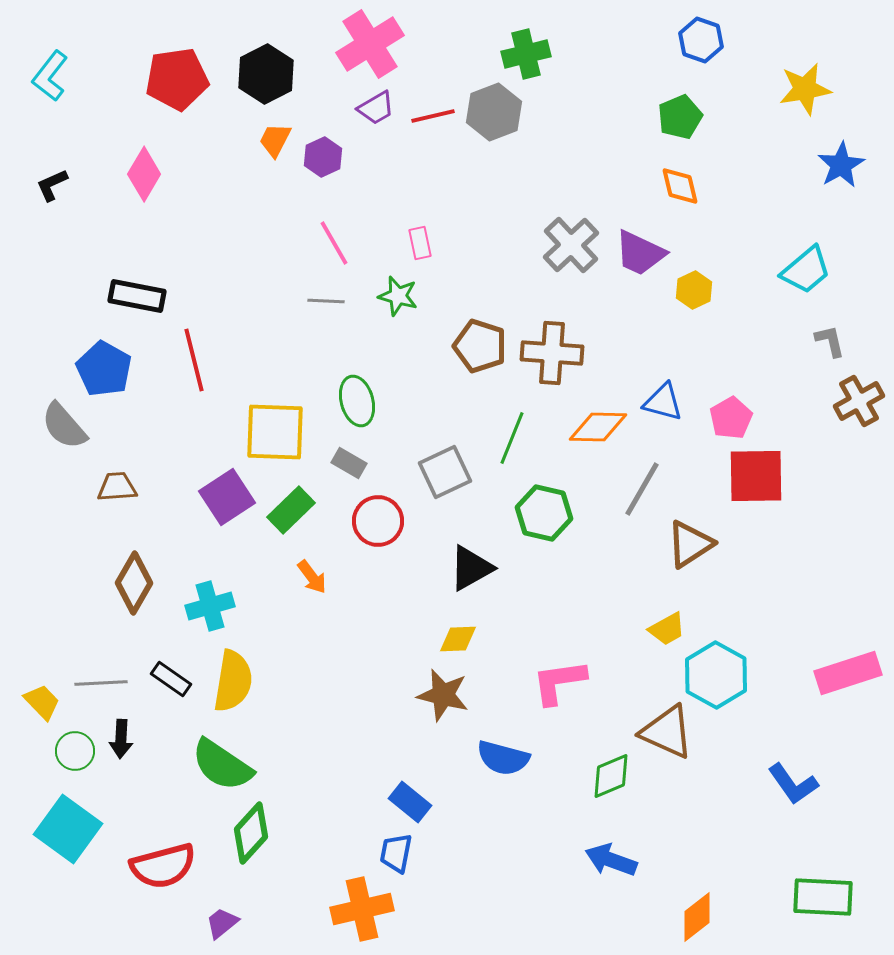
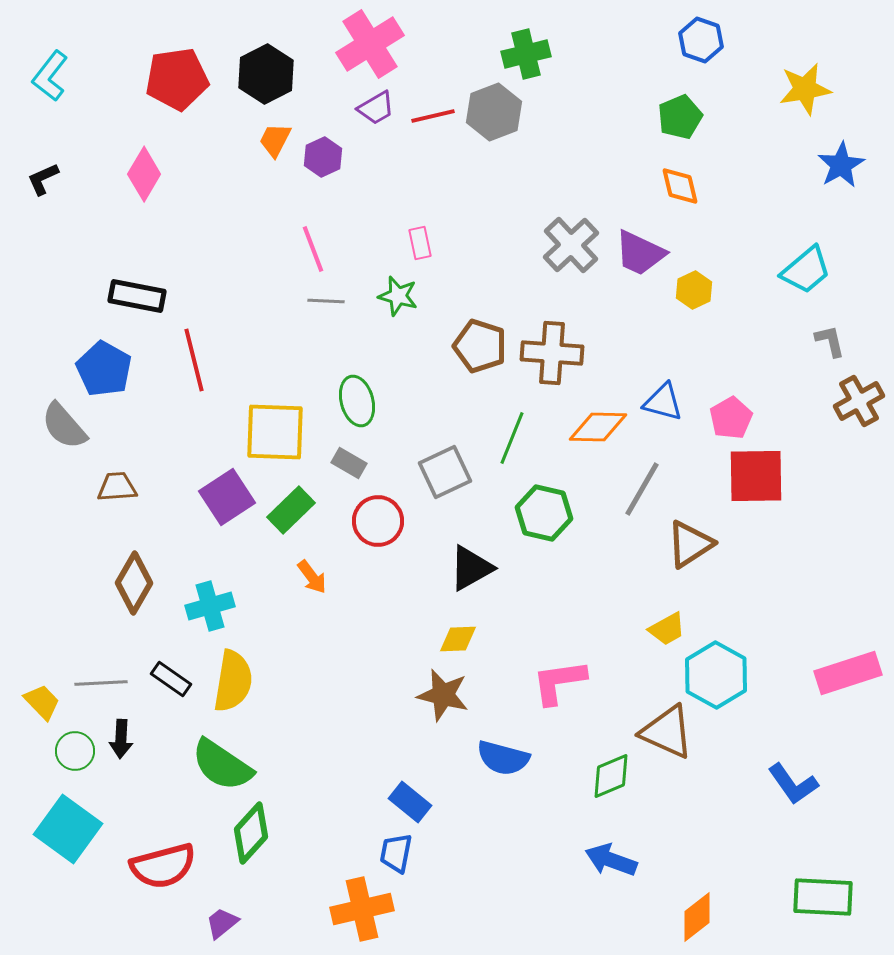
black L-shape at (52, 185): moved 9 px left, 6 px up
pink line at (334, 243): moved 21 px left, 6 px down; rotated 9 degrees clockwise
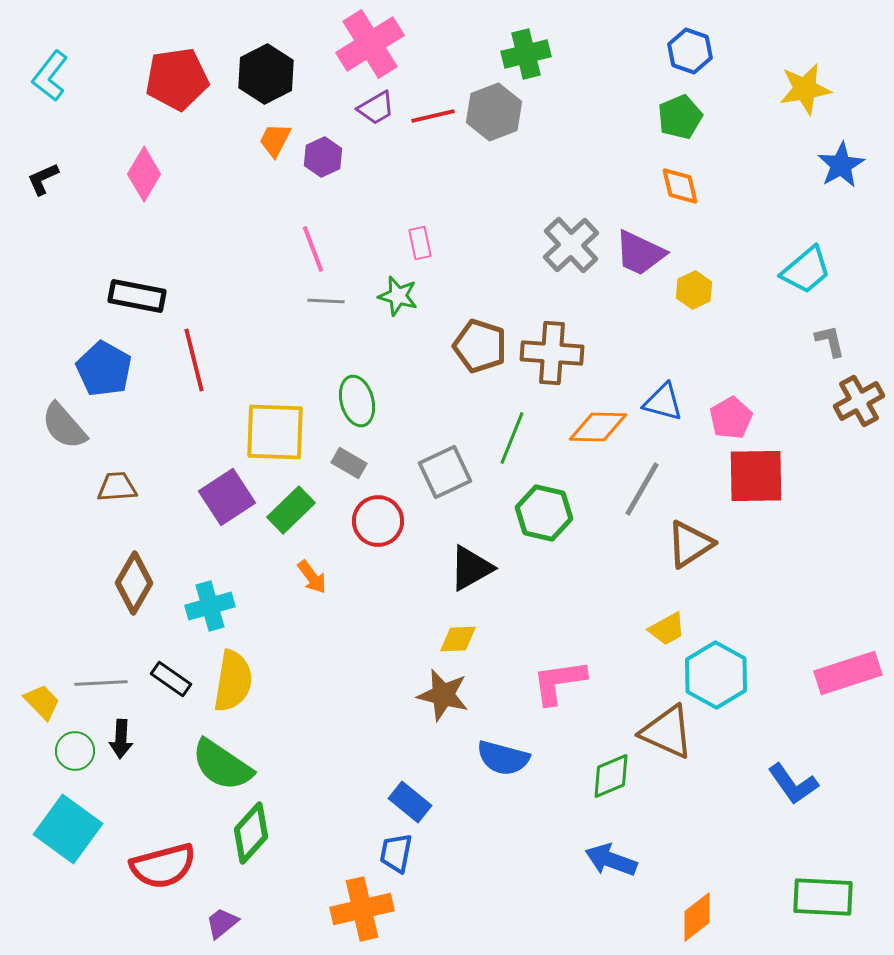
blue hexagon at (701, 40): moved 11 px left, 11 px down
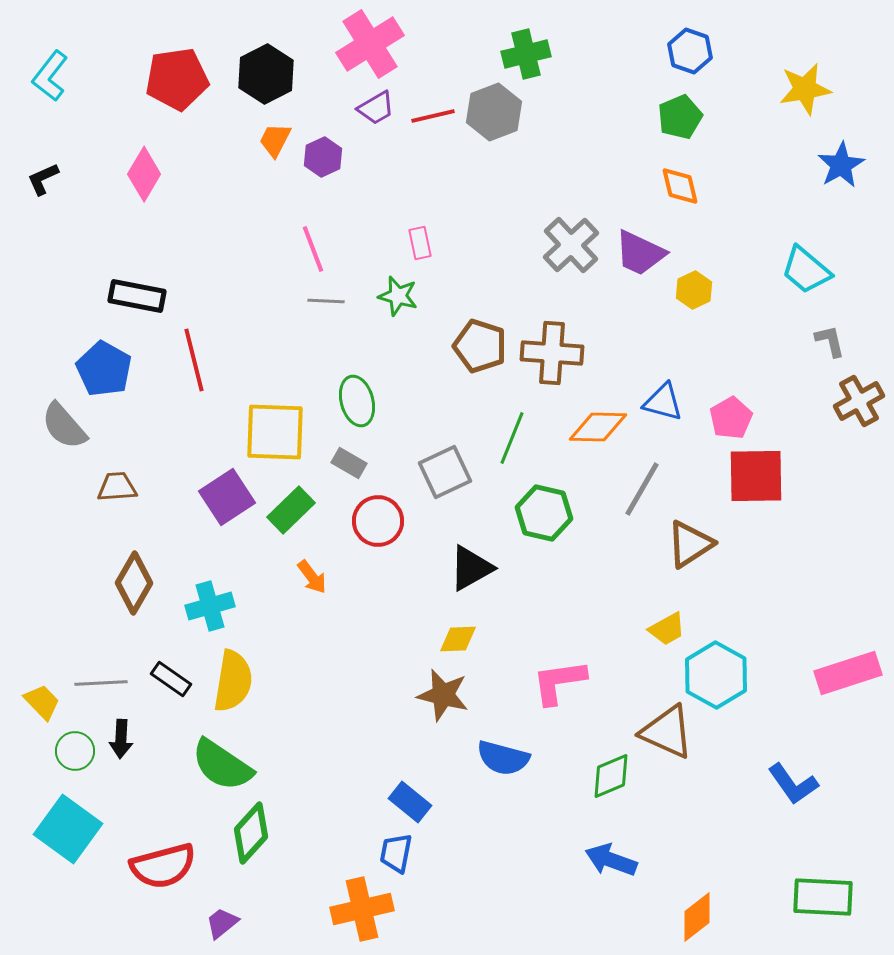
cyan trapezoid at (806, 270): rotated 80 degrees clockwise
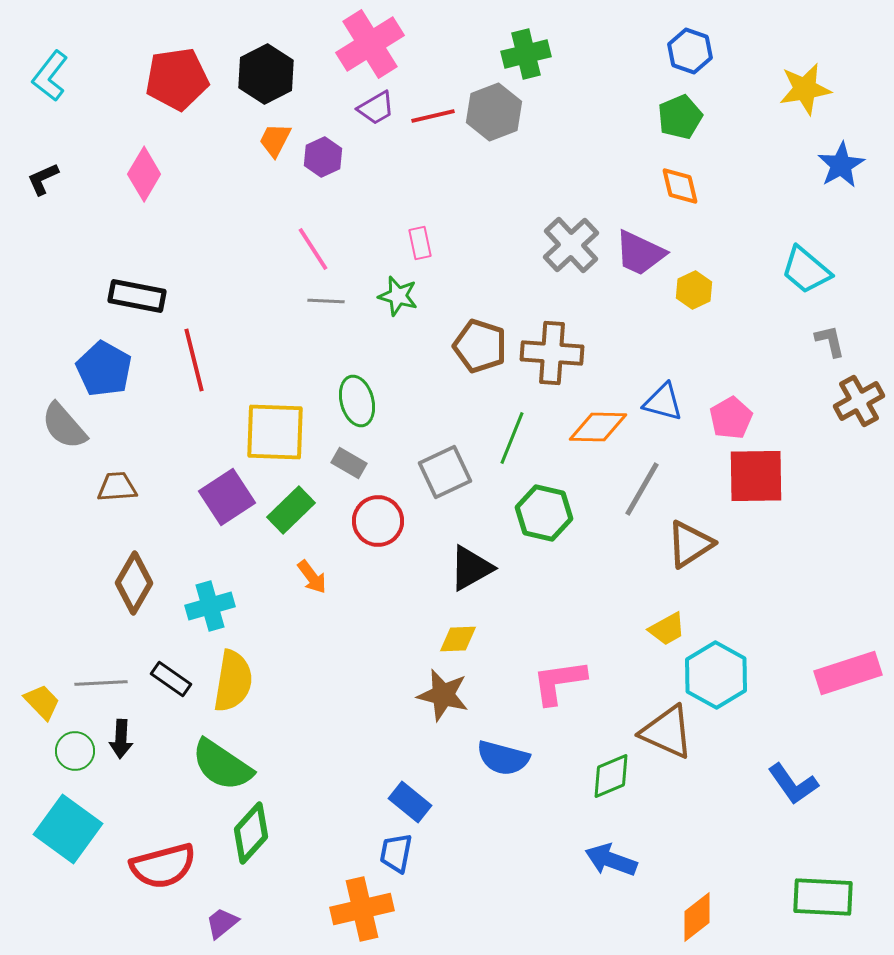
pink line at (313, 249): rotated 12 degrees counterclockwise
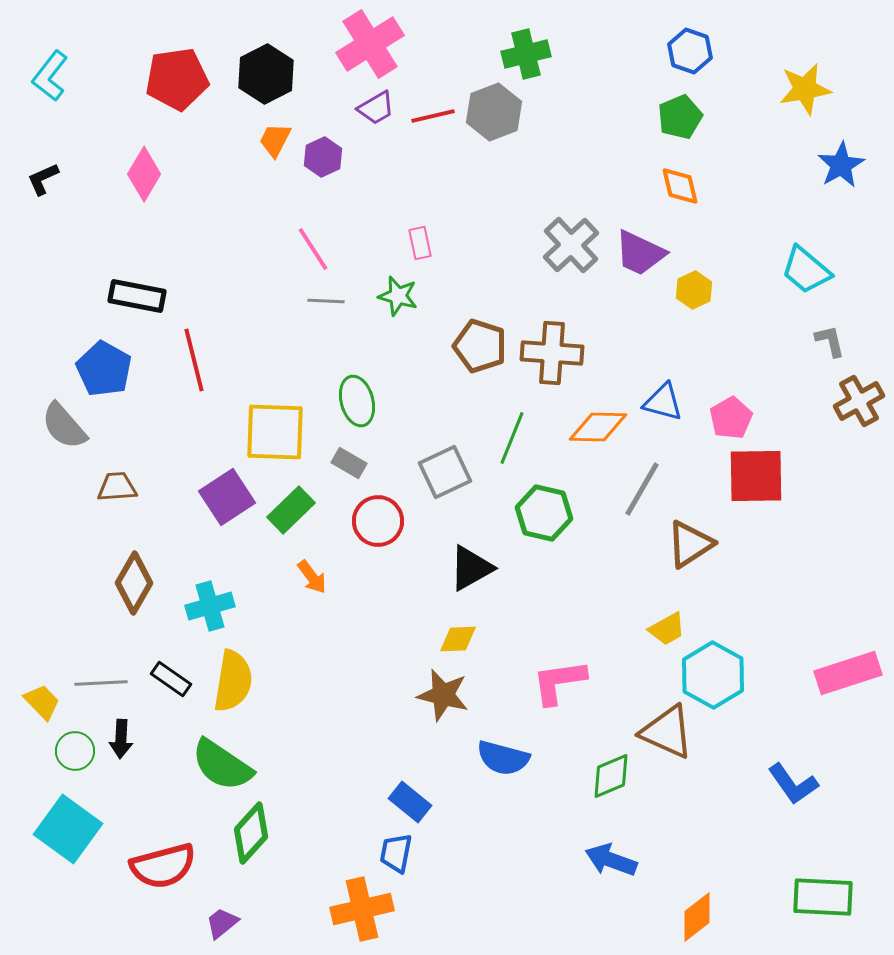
cyan hexagon at (716, 675): moved 3 px left
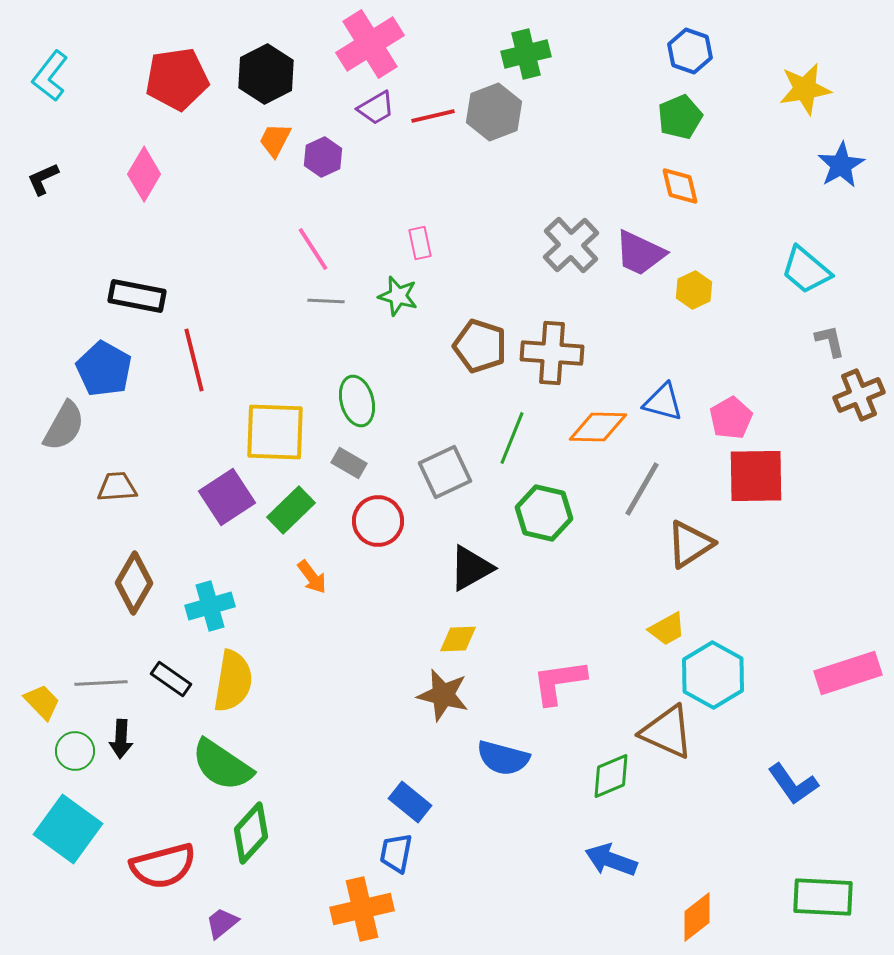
brown cross at (859, 401): moved 6 px up; rotated 6 degrees clockwise
gray semicircle at (64, 426): rotated 110 degrees counterclockwise
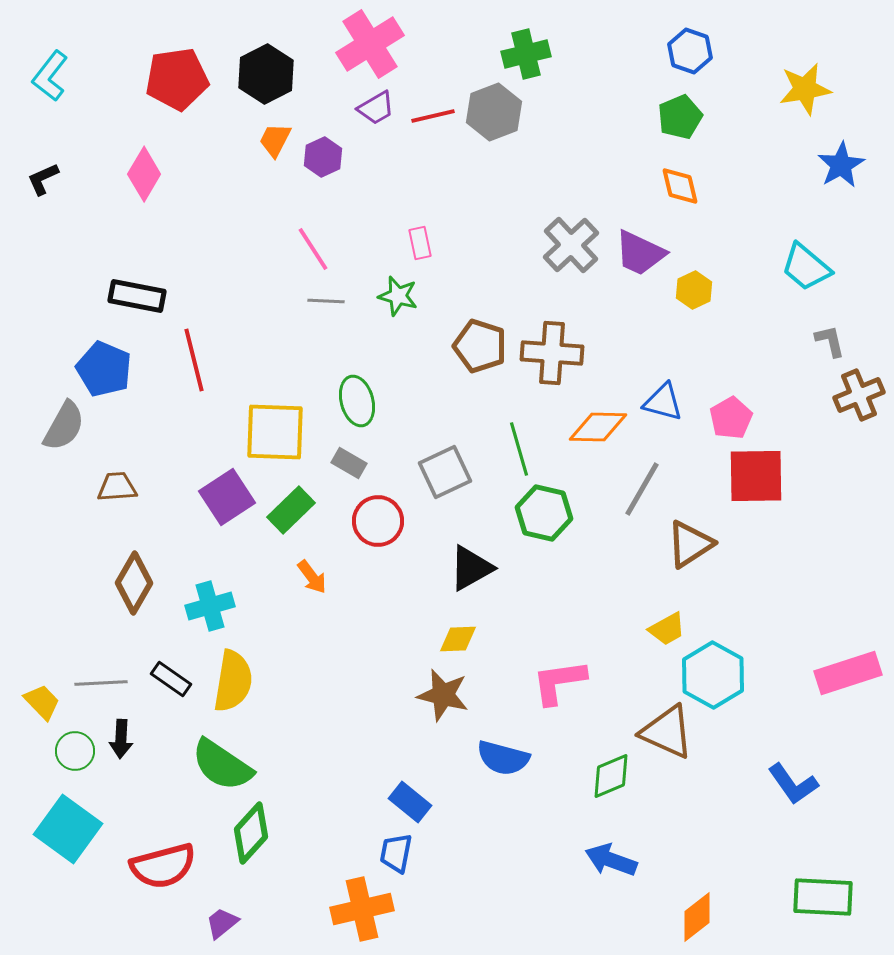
cyan trapezoid at (806, 270): moved 3 px up
blue pentagon at (104, 369): rotated 6 degrees counterclockwise
green line at (512, 438): moved 7 px right, 11 px down; rotated 38 degrees counterclockwise
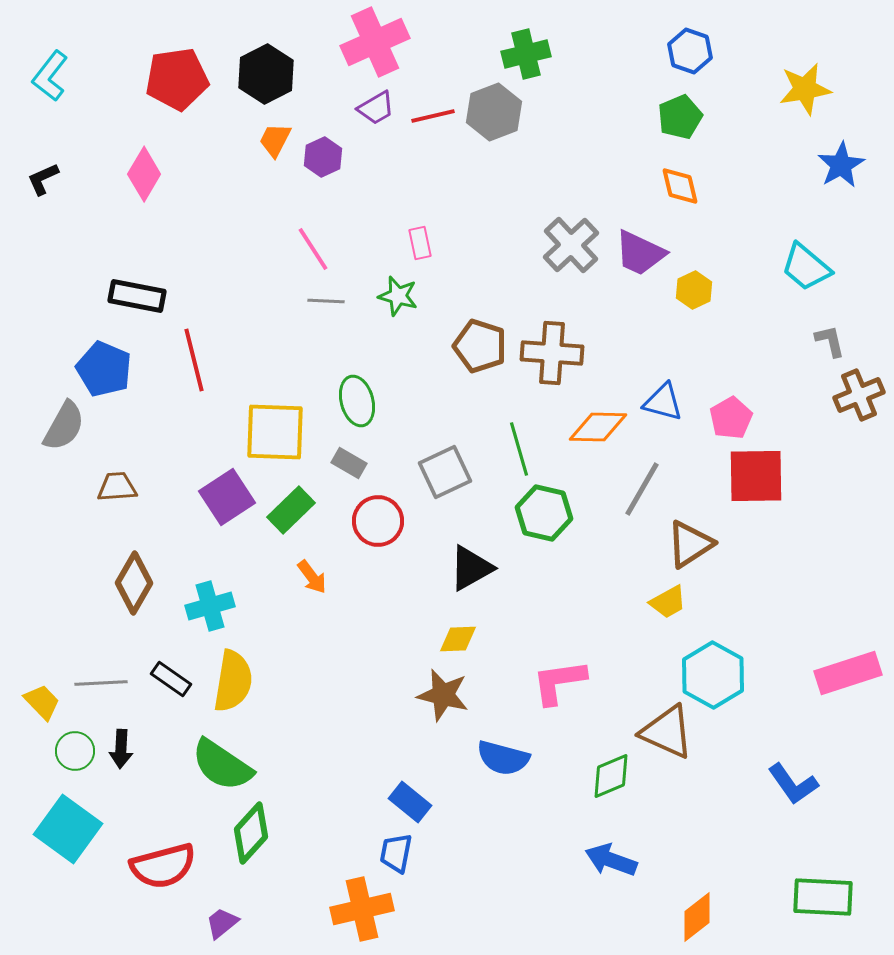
pink cross at (370, 44): moved 5 px right, 2 px up; rotated 8 degrees clockwise
yellow trapezoid at (667, 629): moved 1 px right, 27 px up
black arrow at (121, 739): moved 10 px down
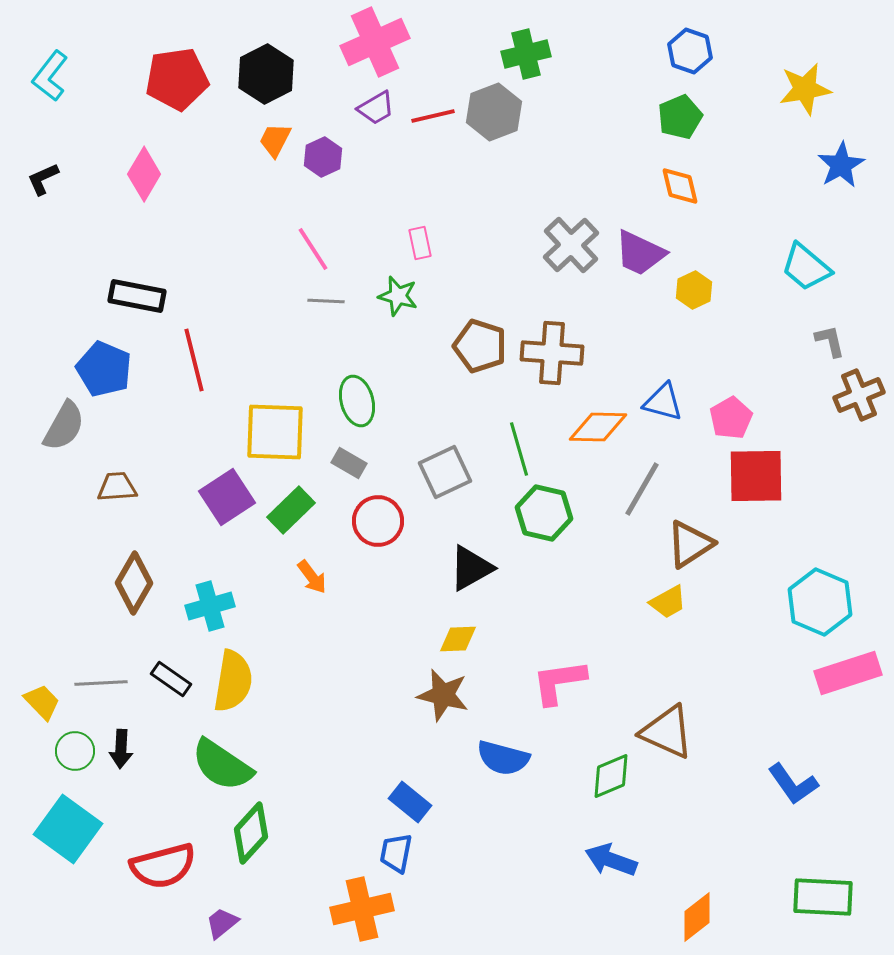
cyan hexagon at (713, 675): moved 107 px right, 73 px up; rotated 6 degrees counterclockwise
